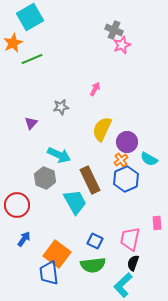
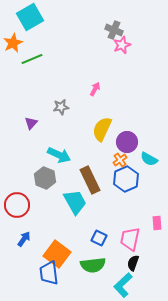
orange cross: moved 1 px left
blue square: moved 4 px right, 3 px up
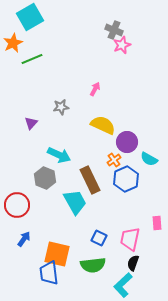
yellow semicircle: moved 1 px right, 4 px up; rotated 90 degrees clockwise
orange cross: moved 6 px left
orange square: rotated 24 degrees counterclockwise
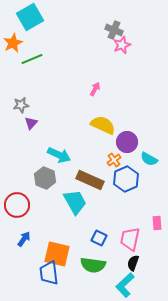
gray star: moved 40 px left, 2 px up
brown rectangle: rotated 40 degrees counterclockwise
green semicircle: rotated 15 degrees clockwise
cyan L-shape: moved 2 px right
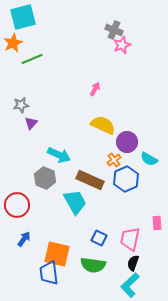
cyan square: moved 7 px left; rotated 16 degrees clockwise
cyan L-shape: moved 5 px right
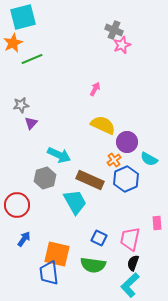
gray hexagon: rotated 20 degrees clockwise
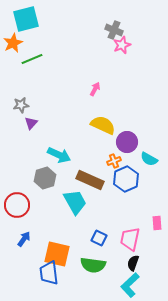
cyan square: moved 3 px right, 2 px down
orange cross: moved 1 px down; rotated 16 degrees clockwise
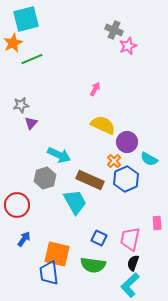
pink star: moved 6 px right, 1 px down
orange cross: rotated 24 degrees counterclockwise
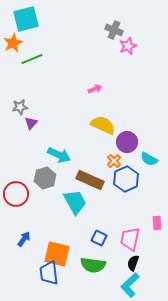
pink arrow: rotated 40 degrees clockwise
gray star: moved 1 px left, 2 px down
red circle: moved 1 px left, 11 px up
